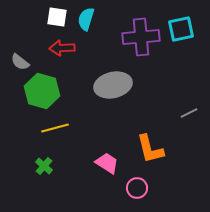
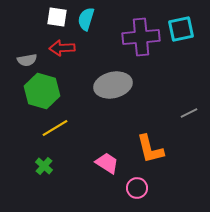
gray semicircle: moved 7 px right, 2 px up; rotated 48 degrees counterclockwise
yellow line: rotated 16 degrees counterclockwise
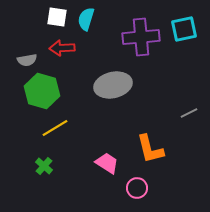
cyan square: moved 3 px right
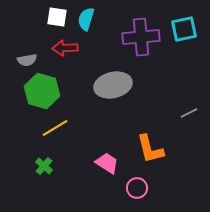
red arrow: moved 3 px right
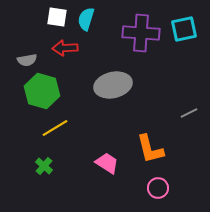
purple cross: moved 4 px up; rotated 9 degrees clockwise
pink circle: moved 21 px right
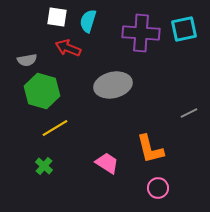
cyan semicircle: moved 2 px right, 2 px down
red arrow: moved 3 px right; rotated 25 degrees clockwise
